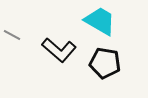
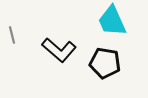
cyan trapezoid: moved 12 px right; rotated 144 degrees counterclockwise
gray line: rotated 48 degrees clockwise
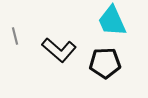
gray line: moved 3 px right, 1 px down
black pentagon: rotated 12 degrees counterclockwise
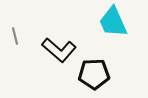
cyan trapezoid: moved 1 px right, 1 px down
black pentagon: moved 11 px left, 11 px down
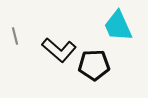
cyan trapezoid: moved 5 px right, 4 px down
black pentagon: moved 9 px up
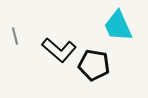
black pentagon: rotated 12 degrees clockwise
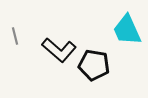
cyan trapezoid: moved 9 px right, 4 px down
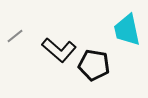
cyan trapezoid: rotated 12 degrees clockwise
gray line: rotated 66 degrees clockwise
